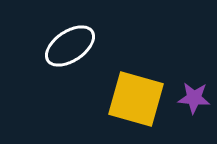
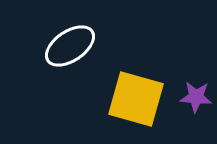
purple star: moved 2 px right, 1 px up
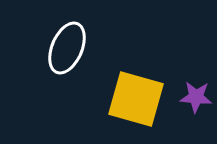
white ellipse: moved 3 px left, 2 px down; rotated 33 degrees counterclockwise
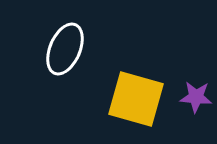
white ellipse: moved 2 px left, 1 px down
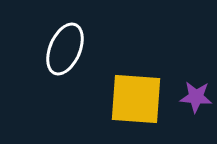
yellow square: rotated 12 degrees counterclockwise
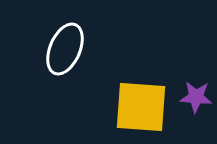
yellow square: moved 5 px right, 8 px down
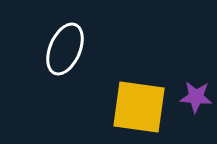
yellow square: moved 2 px left; rotated 4 degrees clockwise
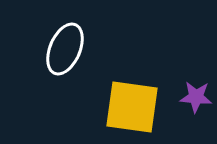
yellow square: moved 7 px left
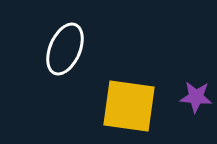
yellow square: moved 3 px left, 1 px up
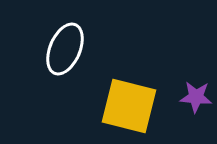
yellow square: rotated 6 degrees clockwise
